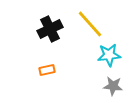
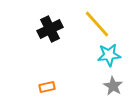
yellow line: moved 7 px right
orange rectangle: moved 17 px down
gray star: rotated 24 degrees clockwise
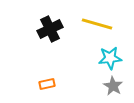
yellow line: rotated 32 degrees counterclockwise
cyan star: moved 1 px right, 3 px down
orange rectangle: moved 3 px up
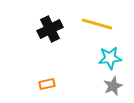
gray star: rotated 18 degrees clockwise
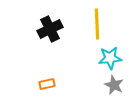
yellow line: rotated 72 degrees clockwise
gray star: moved 1 px right, 1 px up; rotated 24 degrees counterclockwise
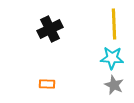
yellow line: moved 17 px right
cyan star: moved 2 px right; rotated 10 degrees clockwise
orange rectangle: rotated 14 degrees clockwise
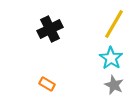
yellow line: rotated 32 degrees clockwise
cyan star: moved 1 px left; rotated 30 degrees clockwise
orange rectangle: rotated 28 degrees clockwise
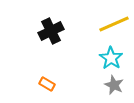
yellow line: rotated 36 degrees clockwise
black cross: moved 1 px right, 2 px down
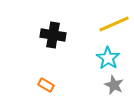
black cross: moved 2 px right, 4 px down; rotated 35 degrees clockwise
cyan star: moved 3 px left
orange rectangle: moved 1 px left, 1 px down
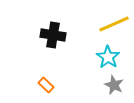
cyan star: moved 1 px up
orange rectangle: rotated 14 degrees clockwise
